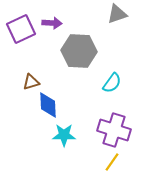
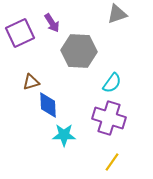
purple arrow: rotated 54 degrees clockwise
purple square: moved 1 px left, 4 px down
purple cross: moved 5 px left, 12 px up
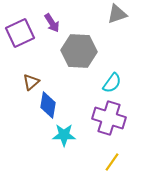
brown triangle: rotated 24 degrees counterclockwise
blue diamond: rotated 12 degrees clockwise
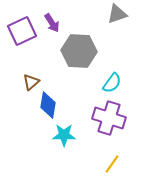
purple square: moved 2 px right, 2 px up
yellow line: moved 2 px down
